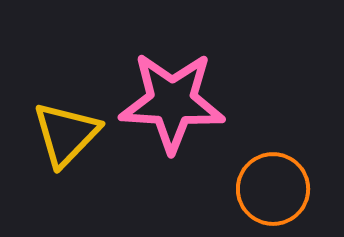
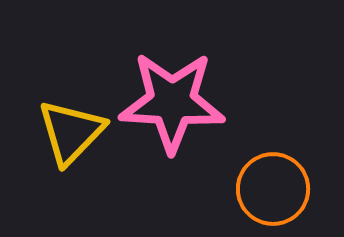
yellow triangle: moved 5 px right, 2 px up
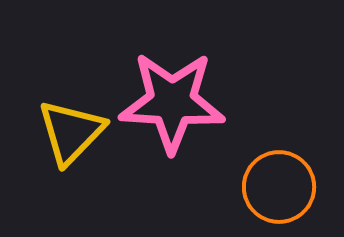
orange circle: moved 6 px right, 2 px up
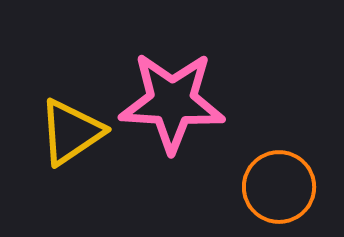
yellow triangle: rotated 12 degrees clockwise
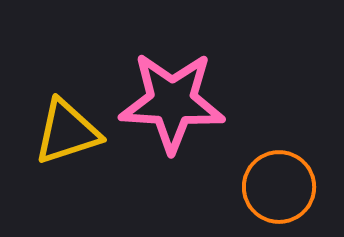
yellow triangle: moved 4 px left; rotated 16 degrees clockwise
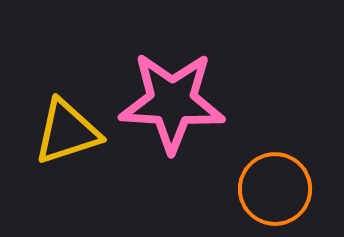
orange circle: moved 4 px left, 2 px down
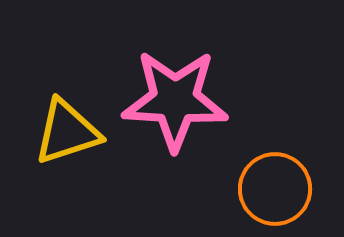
pink star: moved 3 px right, 2 px up
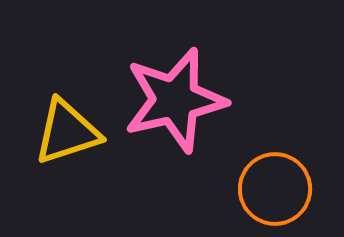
pink star: rotated 16 degrees counterclockwise
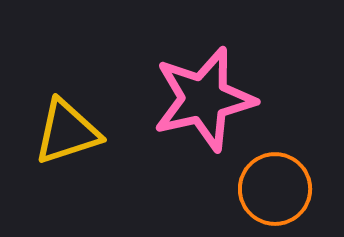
pink star: moved 29 px right, 1 px up
